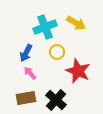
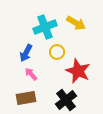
pink arrow: moved 1 px right, 1 px down
black cross: moved 10 px right; rotated 10 degrees clockwise
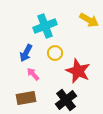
yellow arrow: moved 13 px right, 3 px up
cyan cross: moved 1 px up
yellow circle: moved 2 px left, 1 px down
pink arrow: moved 2 px right
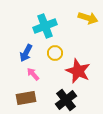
yellow arrow: moved 1 px left, 2 px up; rotated 12 degrees counterclockwise
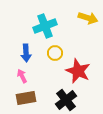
blue arrow: rotated 30 degrees counterclockwise
pink arrow: moved 11 px left, 2 px down; rotated 16 degrees clockwise
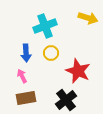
yellow circle: moved 4 px left
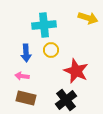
cyan cross: moved 1 px left, 1 px up; rotated 15 degrees clockwise
yellow circle: moved 3 px up
red star: moved 2 px left
pink arrow: rotated 56 degrees counterclockwise
brown rectangle: rotated 24 degrees clockwise
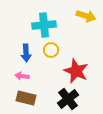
yellow arrow: moved 2 px left, 2 px up
black cross: moved 2 px right, 1 px up
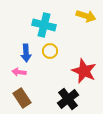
cyan cross: rotated 20 degrees clockwise
yellow circle: moved 1 px left, 1 px down
red star: moved 8 px right
pink arrow: moved 3 px left, 4 px up
brown rectangle: moved 4 px left; rotated 42 degrees clockwise
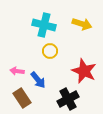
yellow arrow: moved 4 px left, 8 px down
blue arrow: moved 12 px right, 27 px down; rotated 36 degrees counterclockwise
pink arrow: moved 2 px left, 1 px up
black cross: rotated 10 degrees clockwise
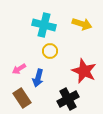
pink arrow: moved 2 px right, 2 px up; rotated 40 degrees counterclockwise
blue arrow: moved 2 px up; rotated 54 degrees clockwise
